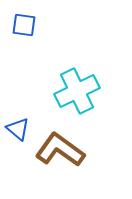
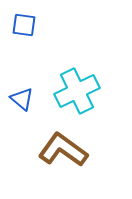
blue triangle: moved 4 px right, 30 px up
brown L-shape: moved 3 px right
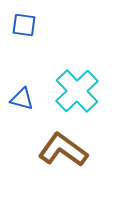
cyan cross: rotated 18 degrees counterclockwise
blue triangle: rotated 25 degrees counterclockwise
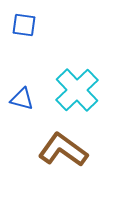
cyan cross: moved 1 px up
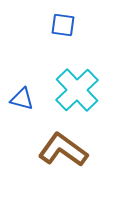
blue square: moved 39 px right
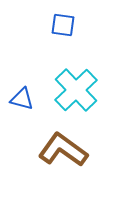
cyan cross: moved 1 px left
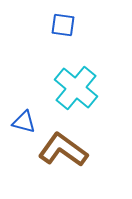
cyan cross: moved 2 px up; rotated 6 degrees counterclockwise
blue triangle: moved 2 px right, 23 px down
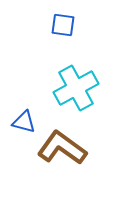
cyan cross: rotated 21 degrees clockwise
brown L-shape: moved 1 px left, 2 px up
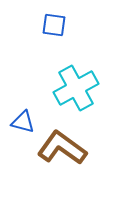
blue square: moved 9 px left
blue triangle: moved 1 px left
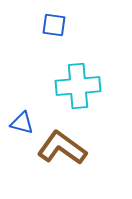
cyan cross: moved 2 px right, 2 px up; rotated 24 degrees clockwise
blue triangle: moved 1 px left, 1 px down
